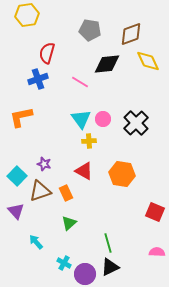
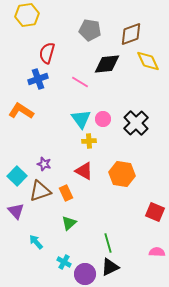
orange L-shape: moved 6 px up; rotated 45 degrees clockwise
cyan cross: moved 1 px up
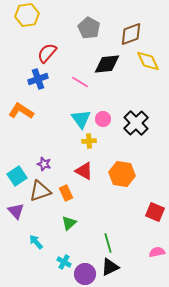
gray pentagon: moved 1 px left, 2 px up; rotated 20 degrees clockwise
red semicircle: rotated 25 degrees clockwise
cyan square: rotated 12 degrees clockwise
pink semicircle: rotated 14 degrees counterclockwise
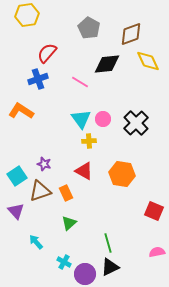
red square: moved 1 px left, 1 px up
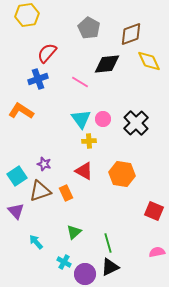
yellow diamond: moved 1 px right
green triangle: moved 5 px right, 9 px down
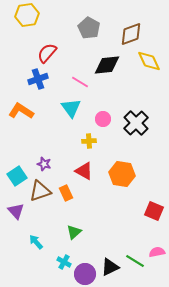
black diamond: moved 1 px down
cyan triangle: moved 10 px left, 11 px up
green line: moved 27 px right, 18 px down; rotated 42 degrees counterclockwise
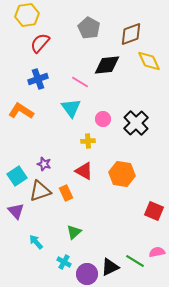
red semicircle: moved 7 px left, 10 px up
yellow cross: moved 1 px left
purple circle: moved 2 px right
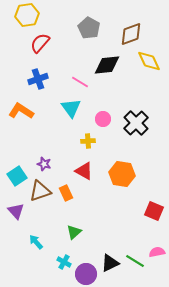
black triangle: moved 4 px up
purple circle: moved 1 px left
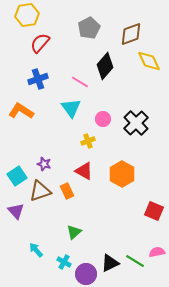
gray pentagon: rotated 15 degrees clockwise
black diamond: moved 2 px left, 1 px down; rotated 44 degrees counterclockwise
yellow cross: rotated 16 degrees counterclockwise
orange hexagon: rotated 20 degrees clockwise
orange rectangle: moved 1 px right, 2 px up
cyan arrow: moved 8 px down
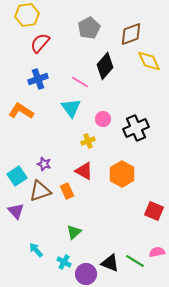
black cross: moved 5 px down; rotated 20 degrees clockwise
black triangle: rotated 48 degrees clockwise
